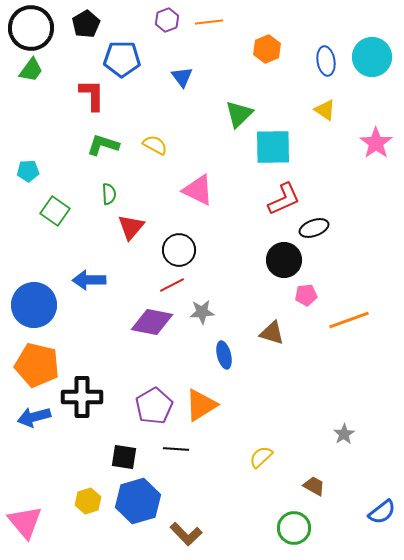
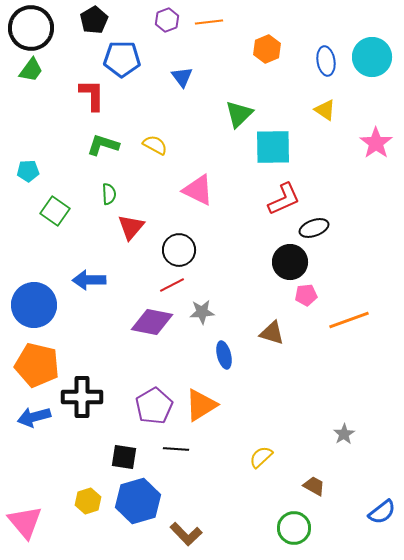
black pentagon at (86, 24): moved 8 px right, 4 px up
black circle at (284, 260): moved 6 px right, 2 px down
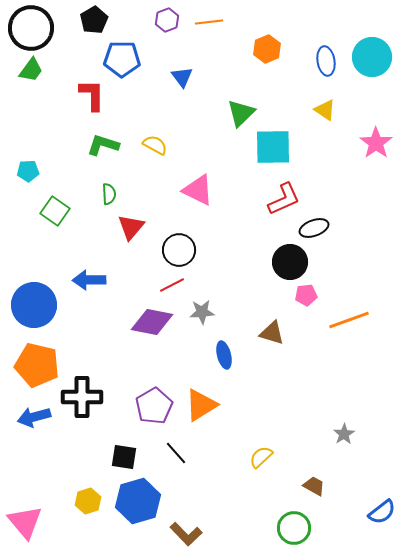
green triangle at (239, 114): moved 2 px right, 1 px up
black line at (176, 449): moved 4 px down; rotated 45 degrees clockwise
